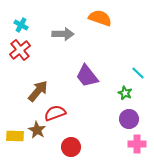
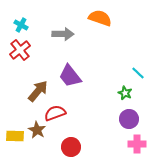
purple trapezoid: moved 17 px left
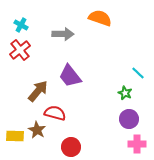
red semicircle: rotated 35 degrees clockwise
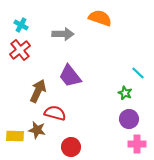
brown arrow: rotated 15 degrees counterclockwise
brown star: rotated 18 degrees counterclockwise
